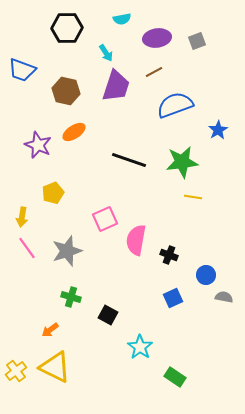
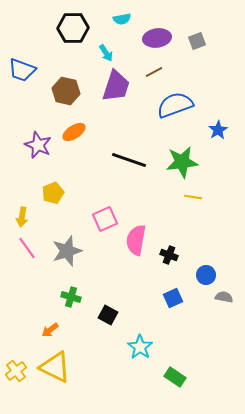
black hexagon: moved 6 px right
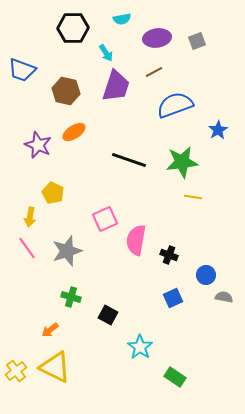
yellow pentagon: rotated 25 degrees counterclockwise
yellow arrow: moved 8 px right
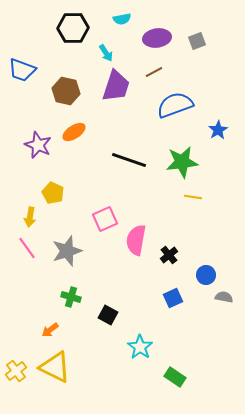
black cross: rotated 30 degrees clockwise
